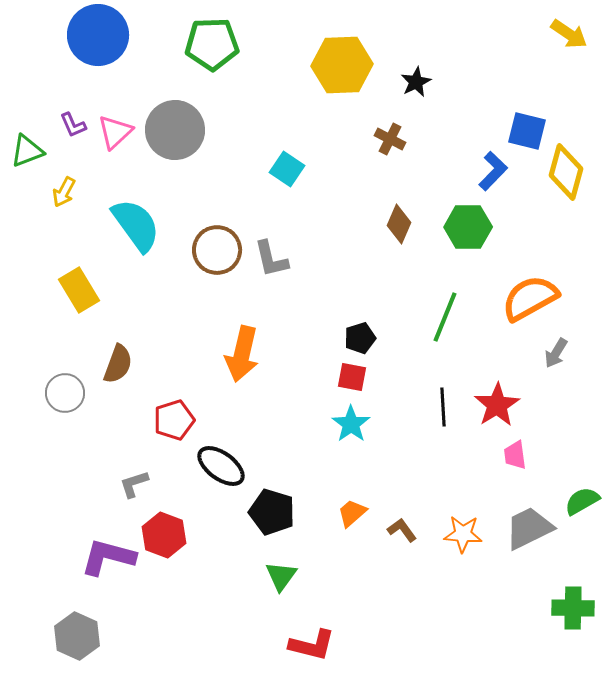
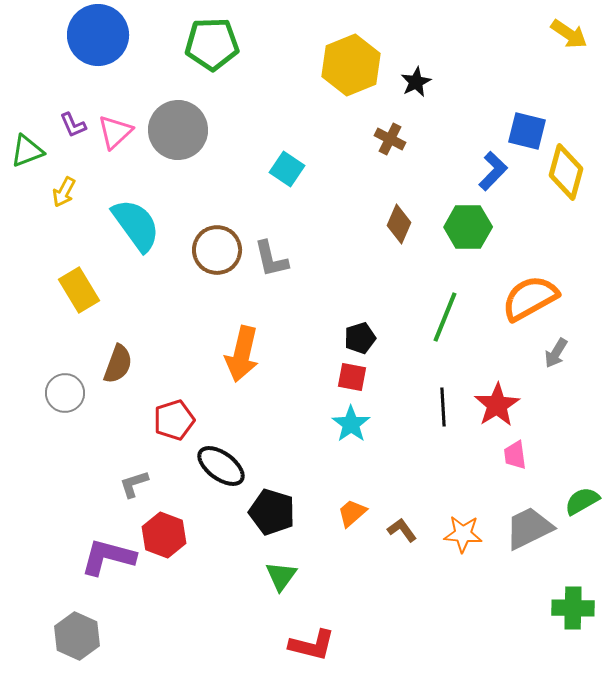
yellow hexagon at (342, 65): moved 9 px right; rotated 20 degrees counterclockwise
gray circle at (175, 130): moved 3 px right
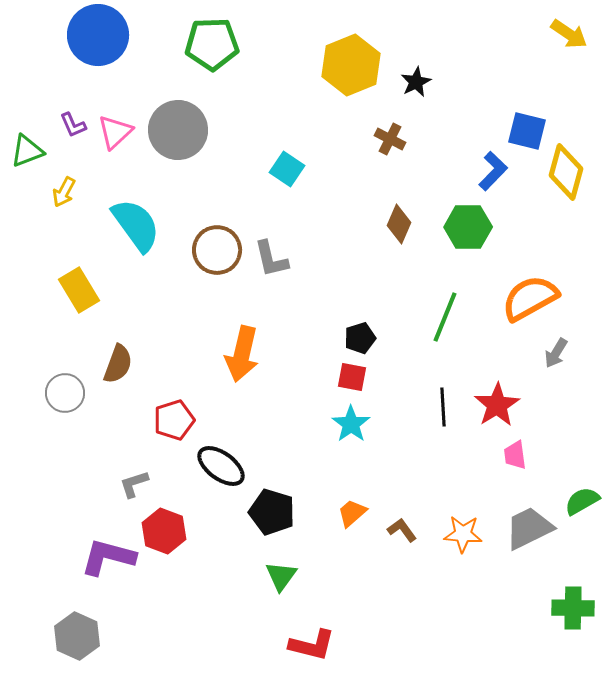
red hexagon at (164, 535): moved 4 px up
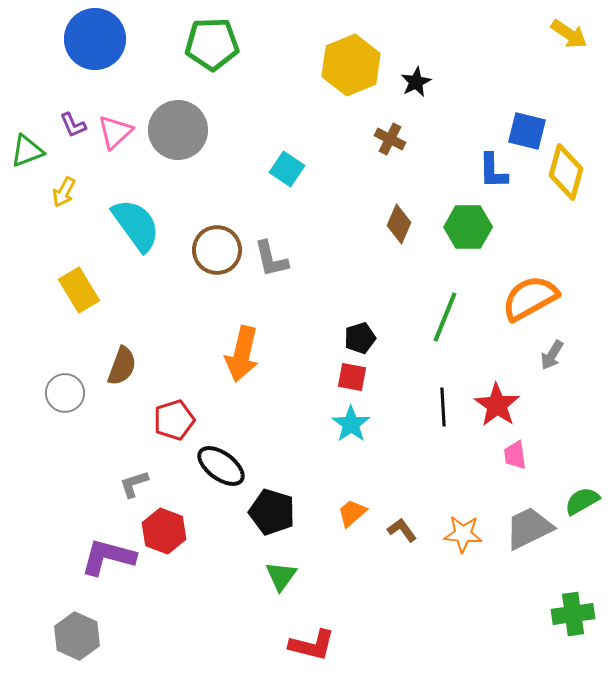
blue circle at (98, 35): moved 3 px left, 4 px down
blue L-shape at (493, 171): rotated 135 degrees clockwise
gray arrow at (556, 353): moved 4 px left, 2 px down
brown semicircle at (118, 364): moved 4 px right, 2 px down
red star at (497, 405): rotated 6 degrees counterclockwise
green cross at (573, 608): moved 6 px down; rotated 9 degrees counterclockwise
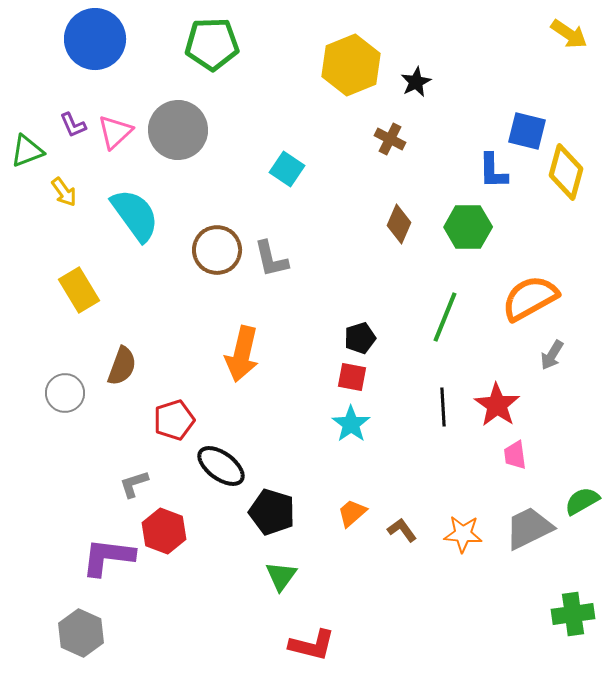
yellow arrow at (64, 192): rotated 64 degrees counterclockwise
cyan semicircle at (136, 225): moved 1 px left, 10 px up
purple L-shape at (108, 557): rotated 8 degrees counterclockwise
gray hexagon at (77, 636): moved 4 px right, 3 px up
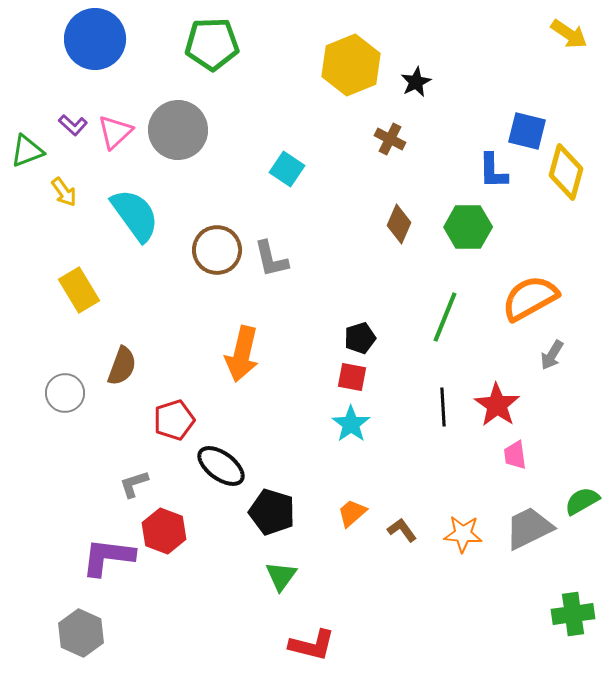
purple L-shape at (73, 125): rotated 24 degrees counterclockwise
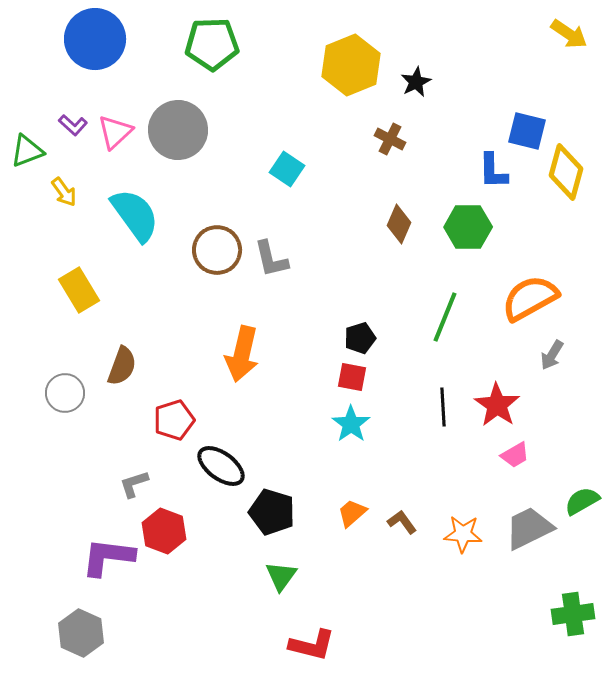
pink trapezoid at (515, 455): rotated 112 degrees counterclockwise
brown L-shape at (402, 530): moved 8 px up
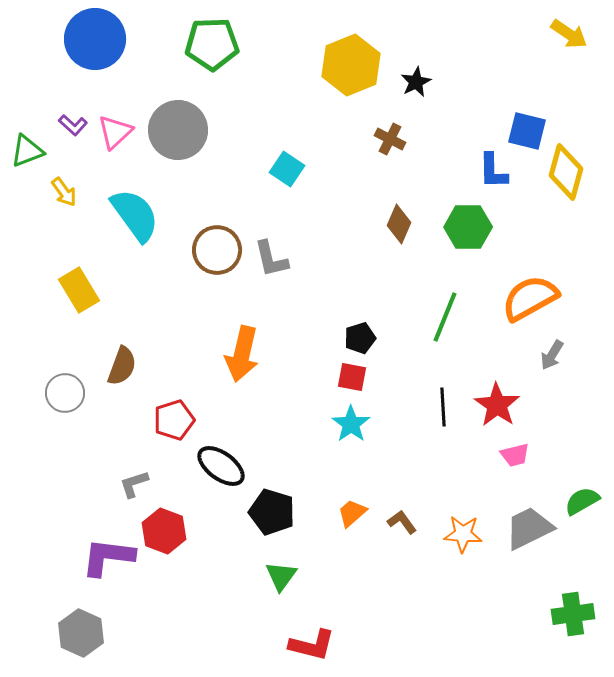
pink trapezoid at (515, 455): rotated 16 degrees clockwise
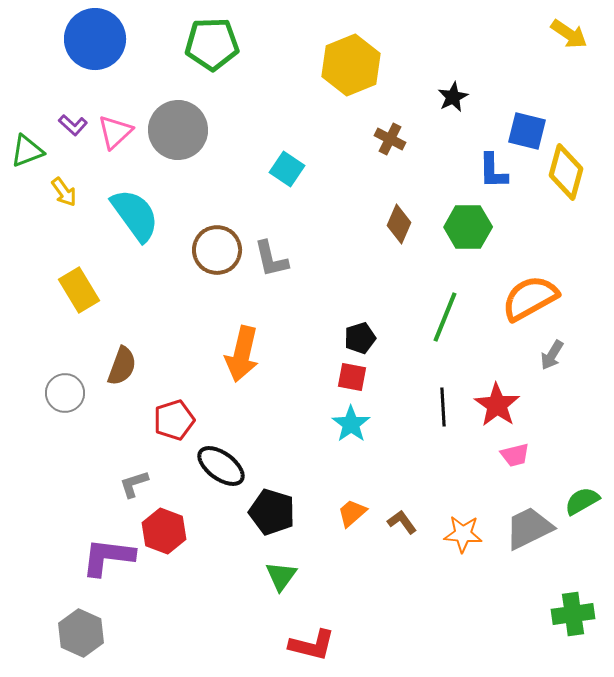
black star at (416, 82): moved 37 px right, 15 px down
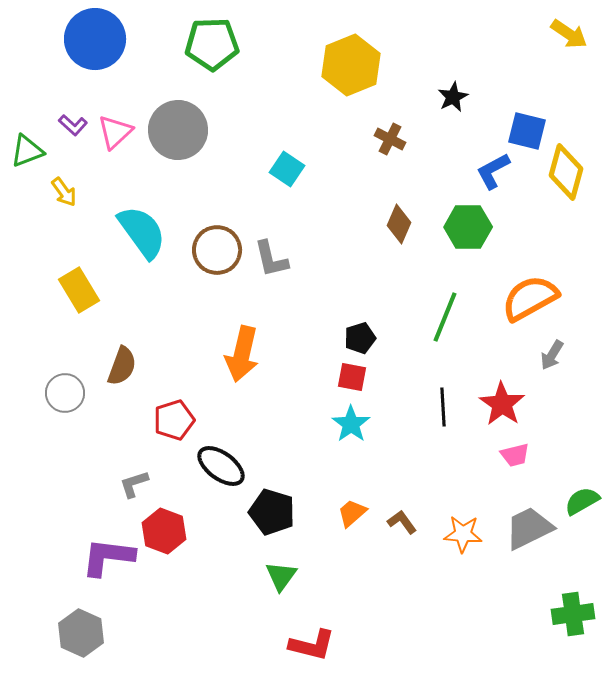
blue L-shape at (493, 171): rotated 63 degrees clockwise
cyan semicircle at (135, 215): moved 7 px right, 17 px down
red star at (497, 405): moved 5 px right, 1 px up
